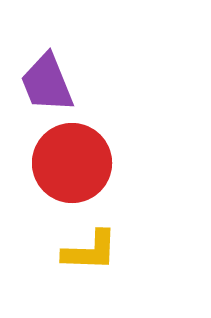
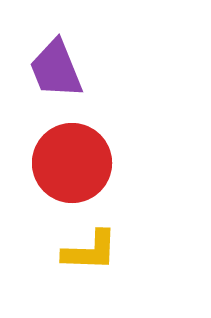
purple trapezoid: moved 9 px right, 14 px up
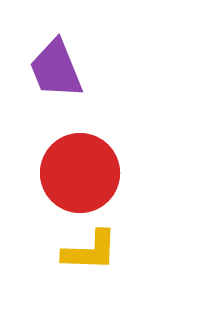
red circle: moved 8 px right, 10 px down
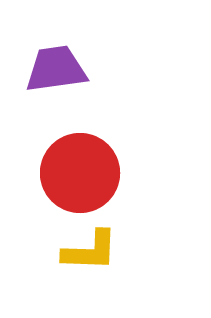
purple trapezoid: rotated 104 degrees clockwise
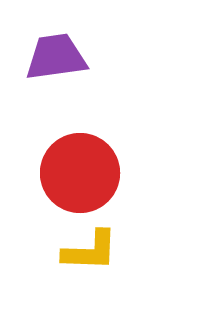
purple trapezoid: moved 12 px up
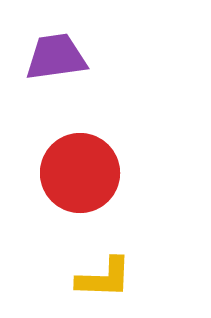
yellow L-shape: moved 14 px right, 27 px down
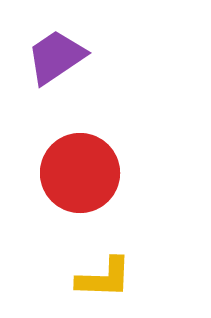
purple trapezoid: rotated 26 degrees counterclockwise
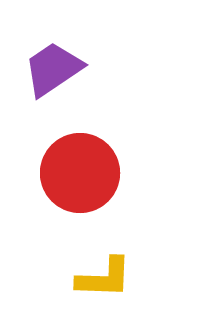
purple trapezoid: moved 3 px left, 12 px down
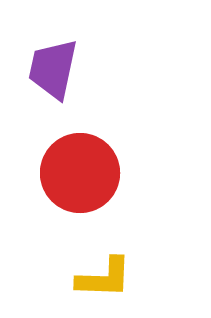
purple trapezoid: rotated 44 degrees counterclockwise
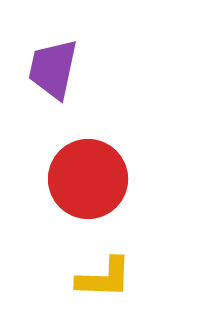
red circle: moved 8 px right, 6 px down
